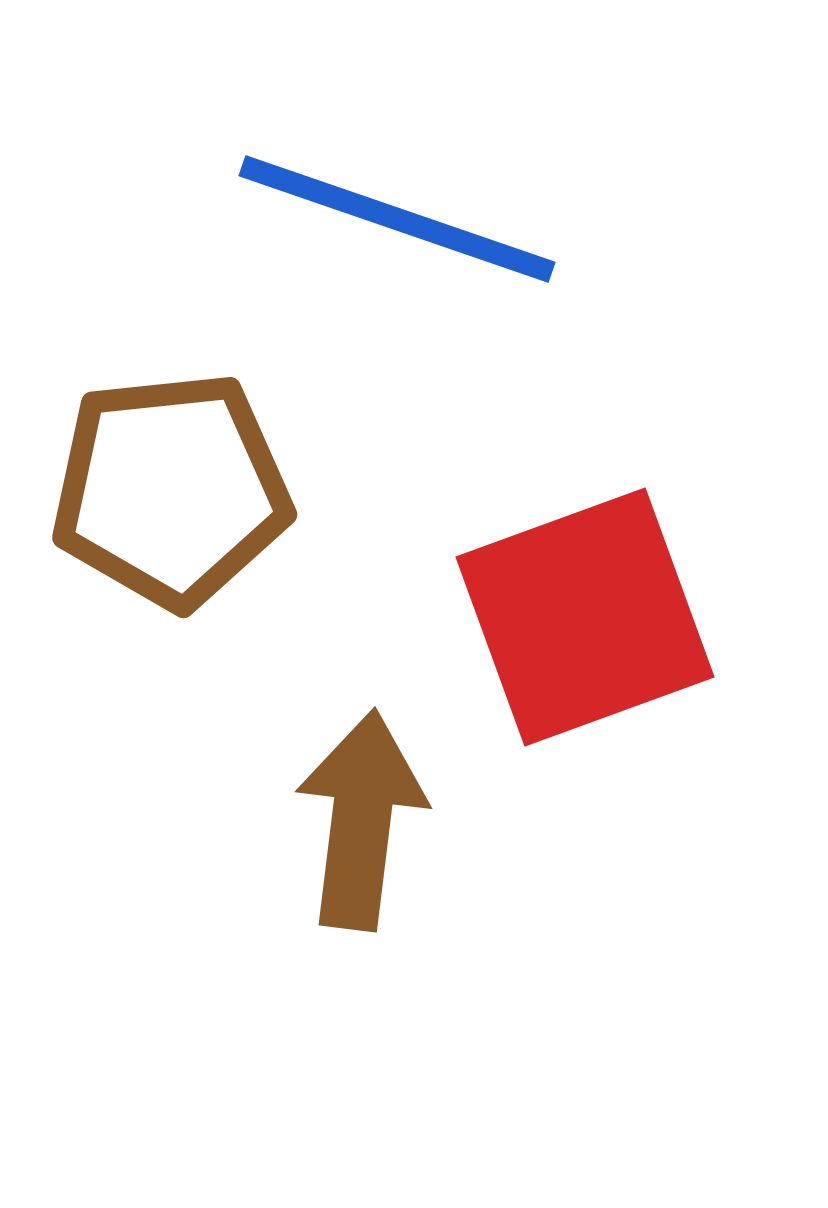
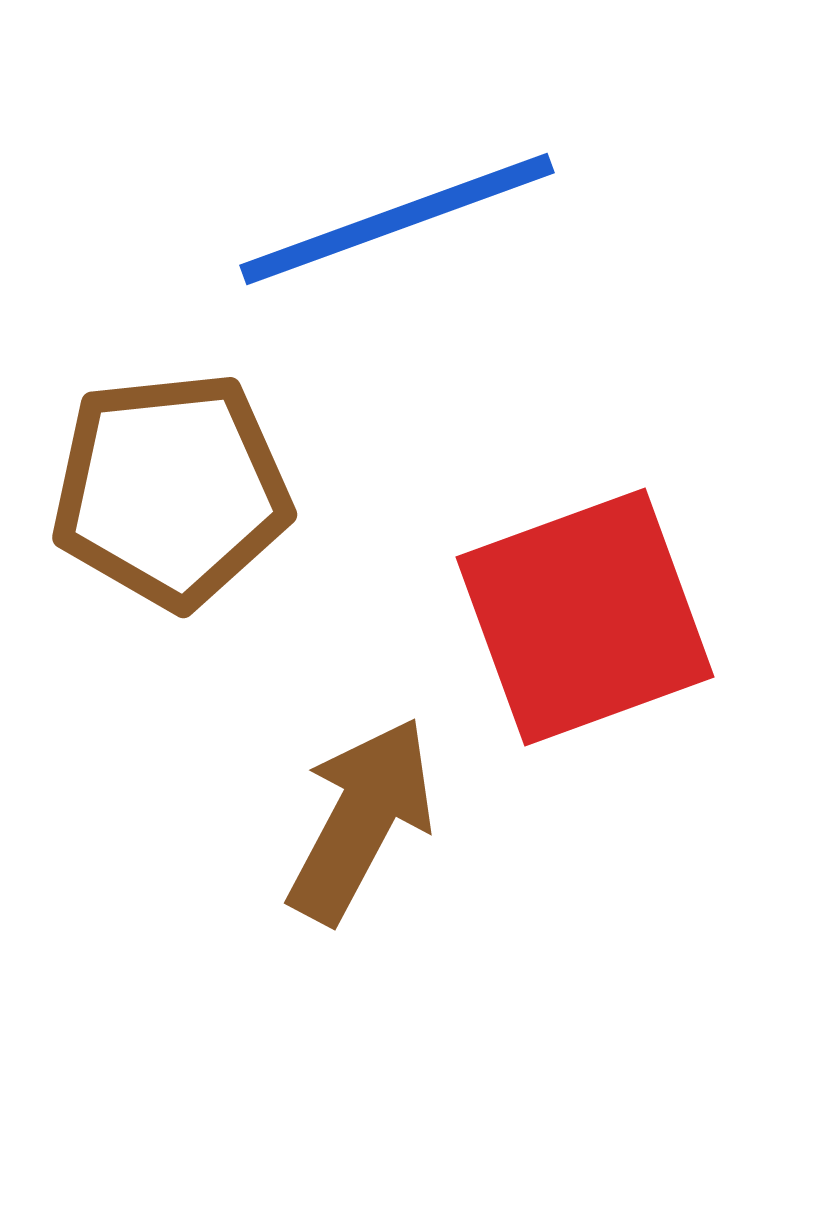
blue line: rotated 39 degrees counterclockwise
brown arrow: rotated 21 degrees clockwise
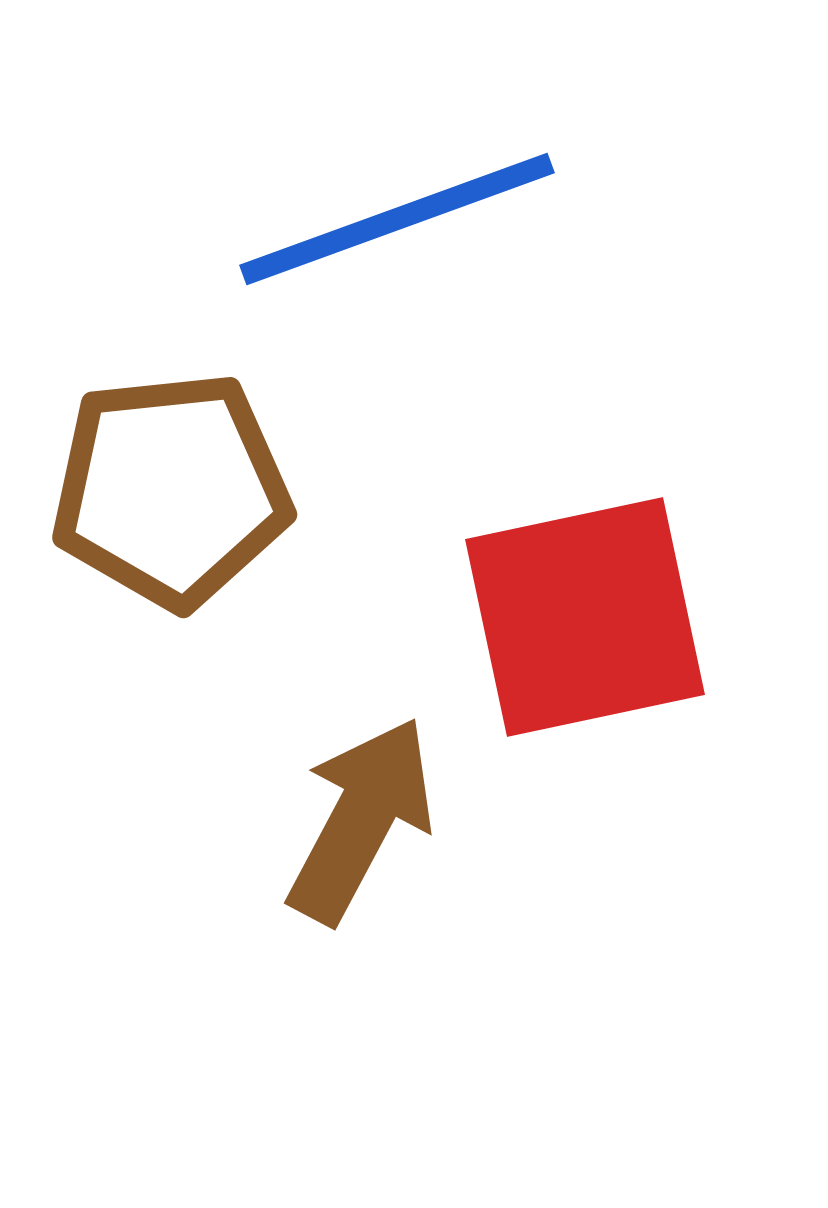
red square: rotated 8 degrees clockwise
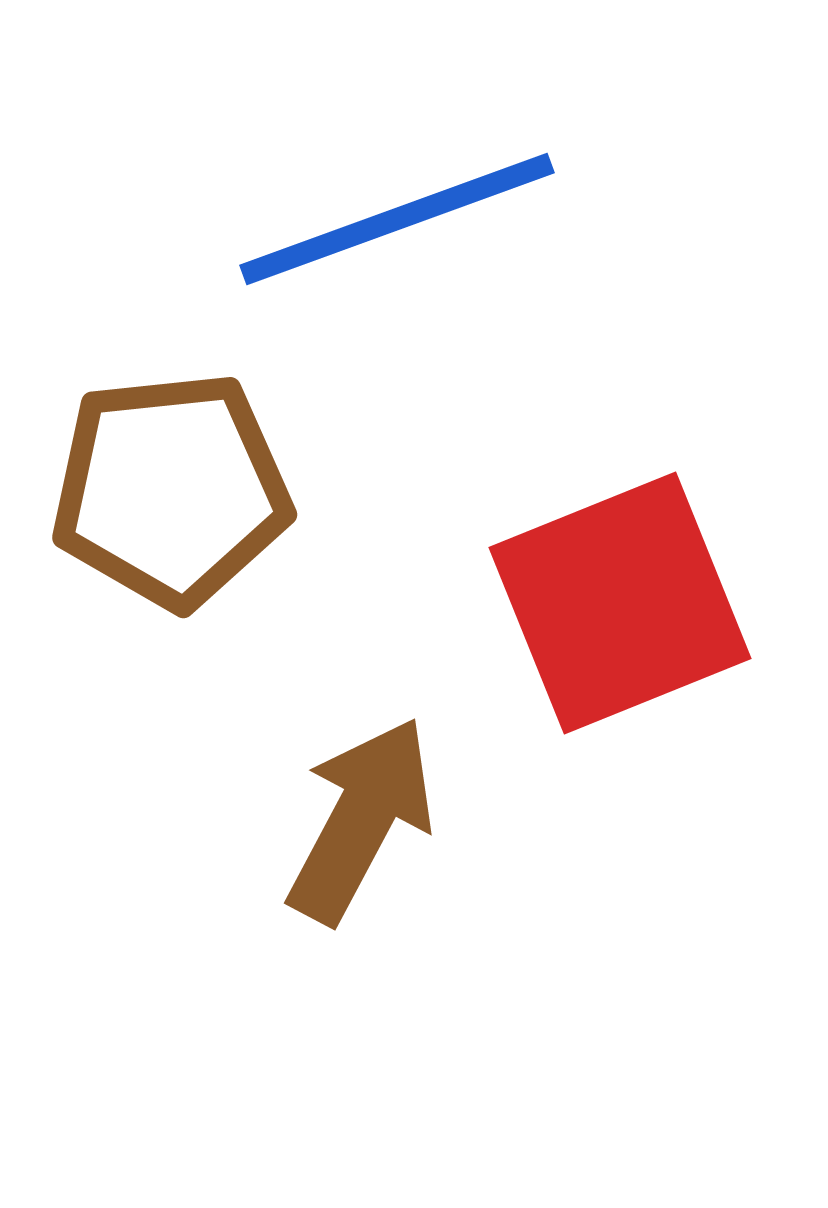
red square: moved 35 px right, 14 px up; rotated 10 degrees counterclockwise
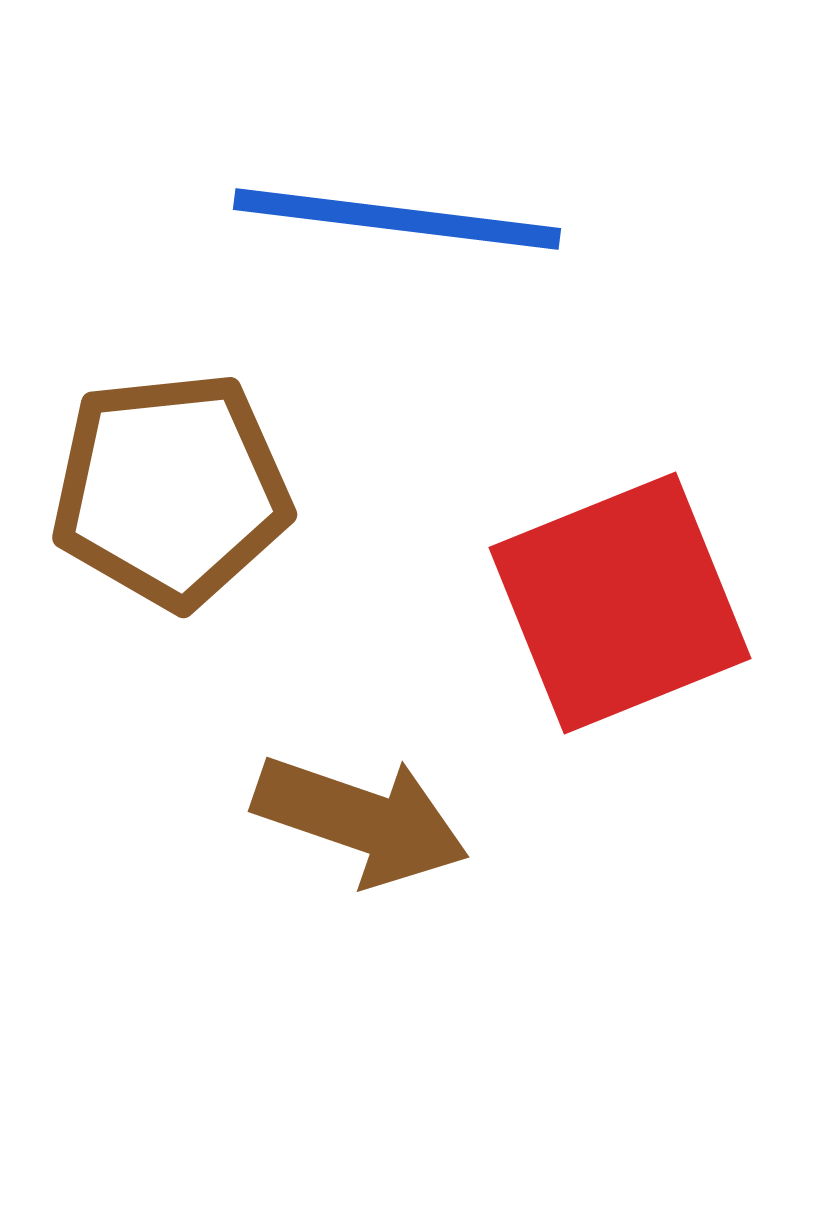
blue line: rotated 27 degrees clockwise
brown arrow: rotated 81 degrees clockwise
